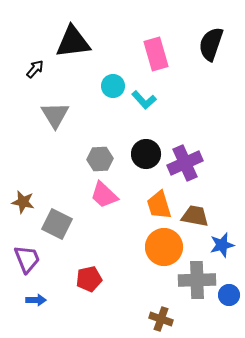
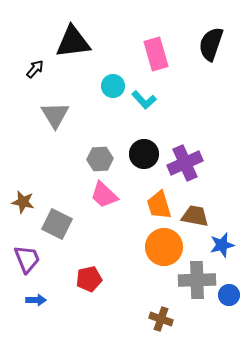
black circle: moved 2 px left
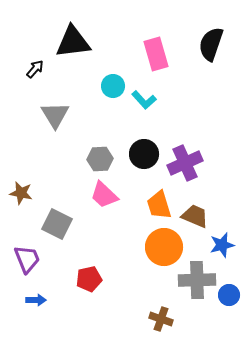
brown star: moved 2 px left, 9 px up
brown trapezoid: rotated 12 degrees clockwise
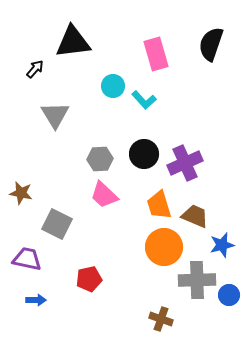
purple trapezoid: rotated 56 degrees counterclockwise
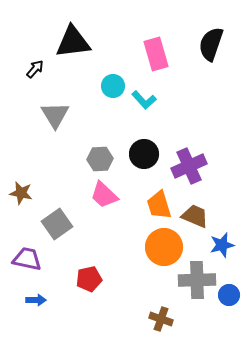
purple cross: moved 4 px right, 3 px down
gray square: rotated 28 degrees clockwise
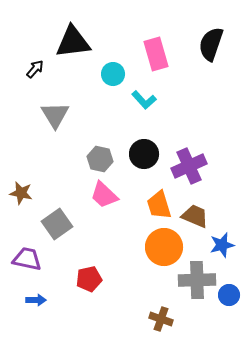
cyan circle: moved 12 px up
gray hexagon: rotated 15 degrees clockwise
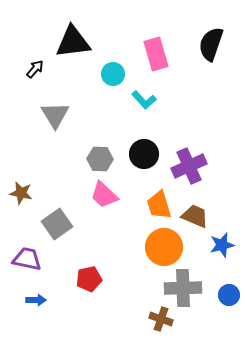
gray hexagon: rotated 10 degrees counterclockwise
gray cross: moved 14 px left, 8 px down
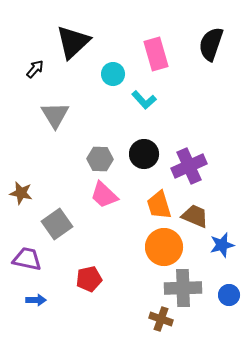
black triangle: rotated 36 degrees counterclockwise
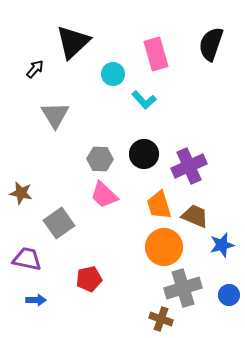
gray square: moved 2 px right, 1 px up
gray cross: rotated 15 degrees counterclockwise
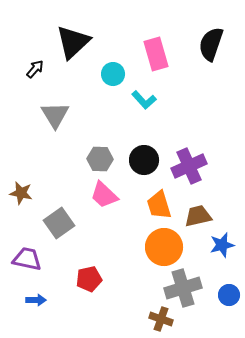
black circle: moved 6 px down
brown trapezoid: moved 3 px right; rotated 36 degrees counterclockwise
